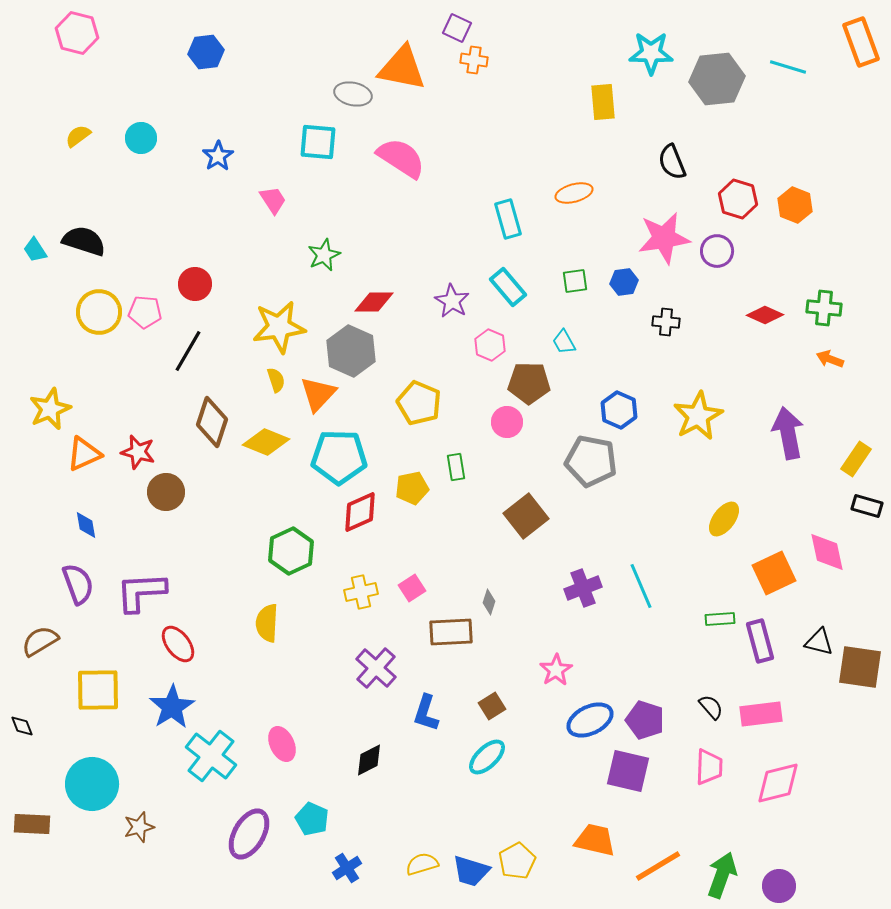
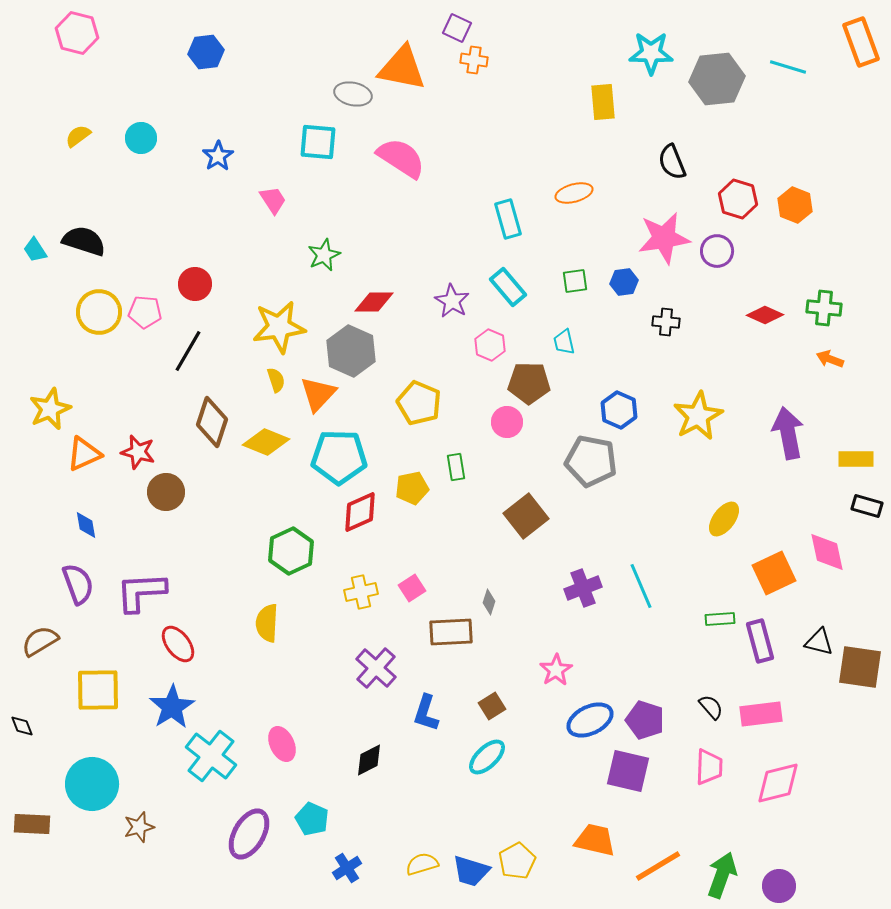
cyan trapezoid at (564, 342): rotated 16 degrees clockwise
yellow rectangle at (856, 459): rotated 56 degrees clockwise
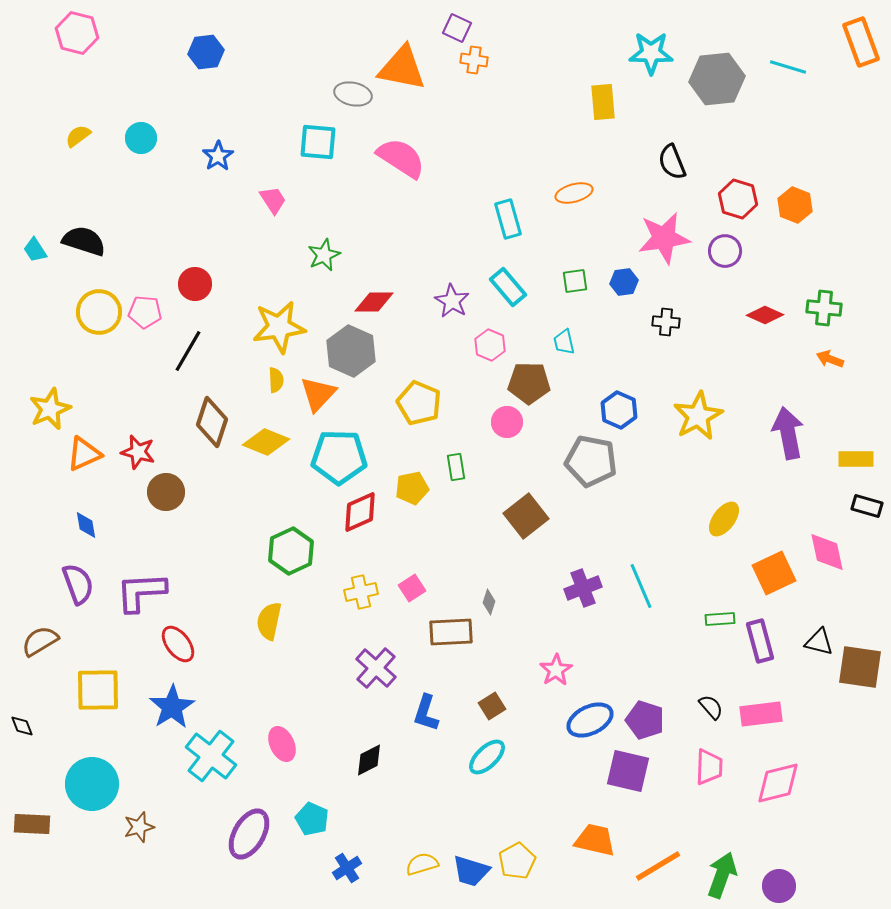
purple circle at (717, 251): moved 8 px right
yellow semicircle at (276, 380): rotated 15 degrees clockwise
yellow semicircle at (267, 623): moved 2 px right, 2 px up; rotated 9 degrees clockwise
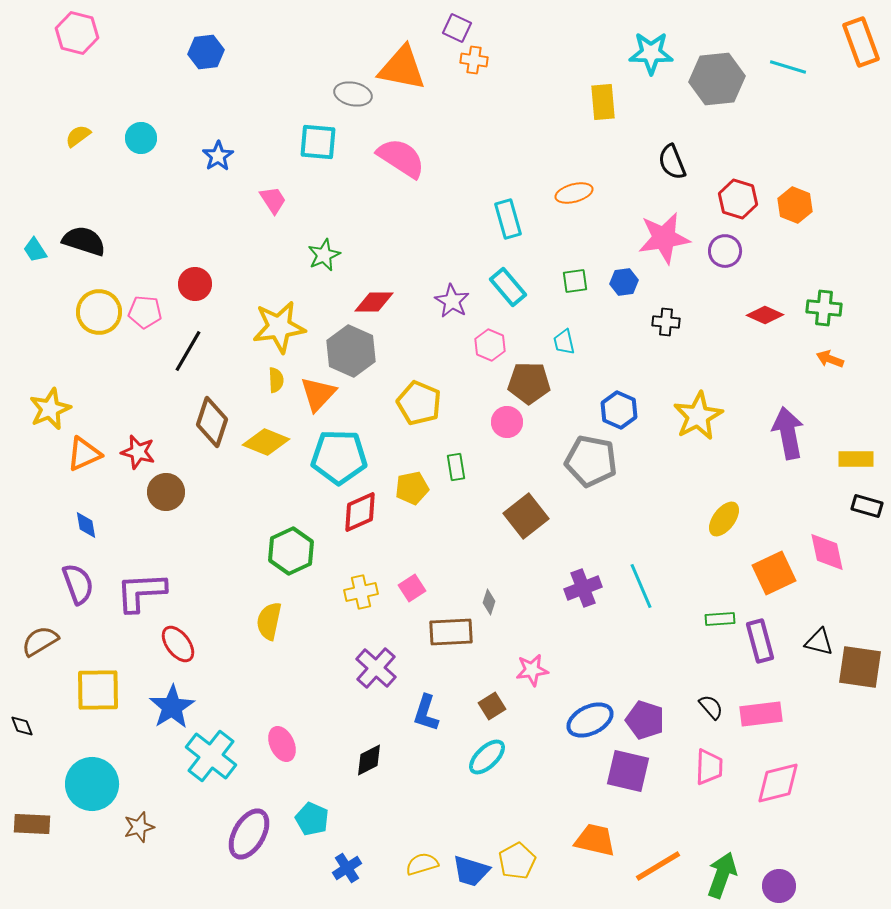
pink star at (556, 670): moved 24 px left; rotated 24 degrees clockwise
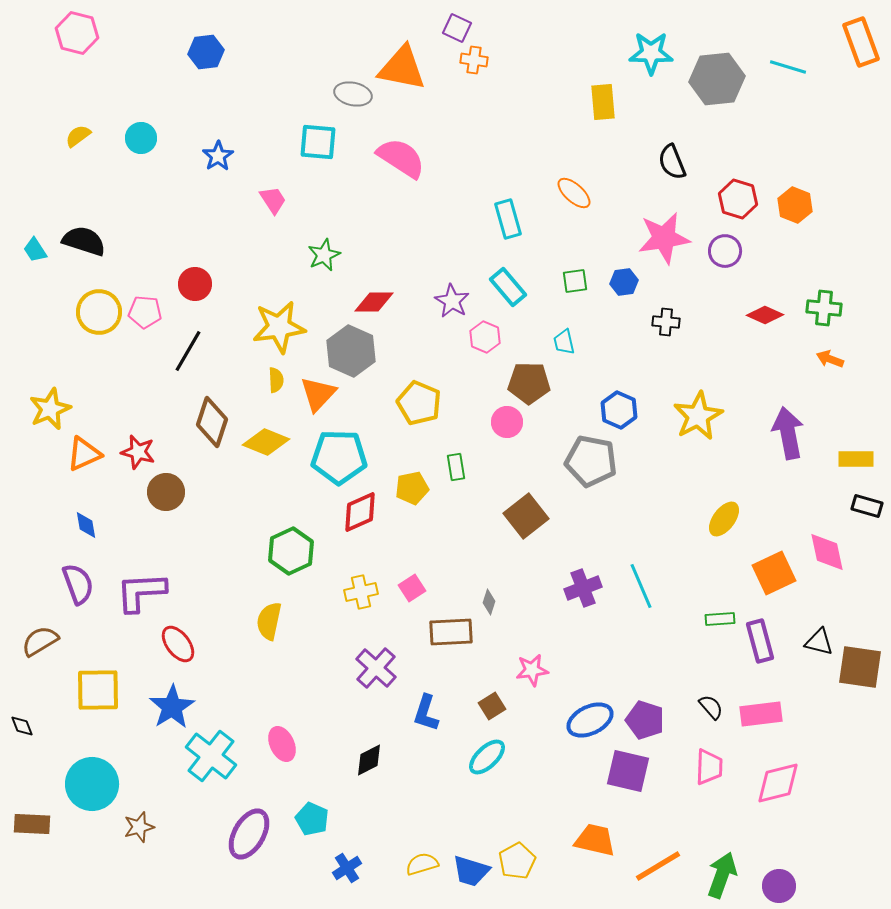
orange ellipse at (574, 193): rotated 57 degrees clockwise
pink hexagon at (490, 345): moved 5 px left, 8 px up
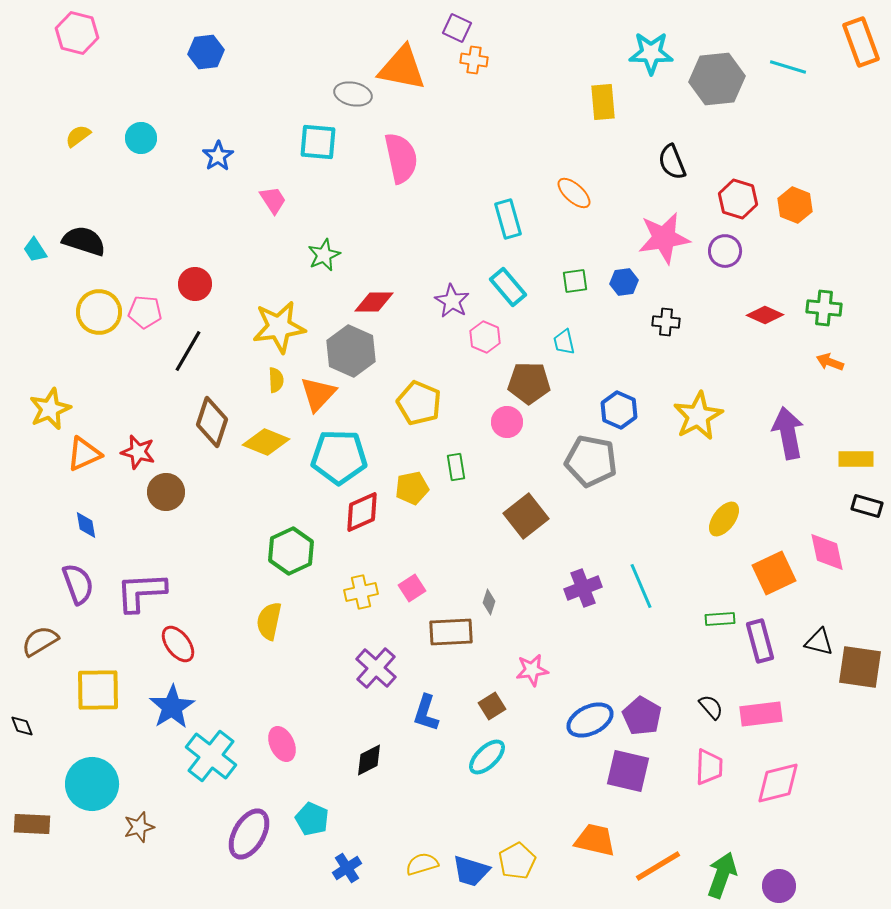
pink semicircle at (401, 158): rotated 45 degrees clockwise
orange arrow at (830, 359): moved 3 px down
red diamond at (360, 512): moved 2 px right
purple pentagon at (645, 720): moved 3 px left, 4 px up; rotated 12 degrees clockwise
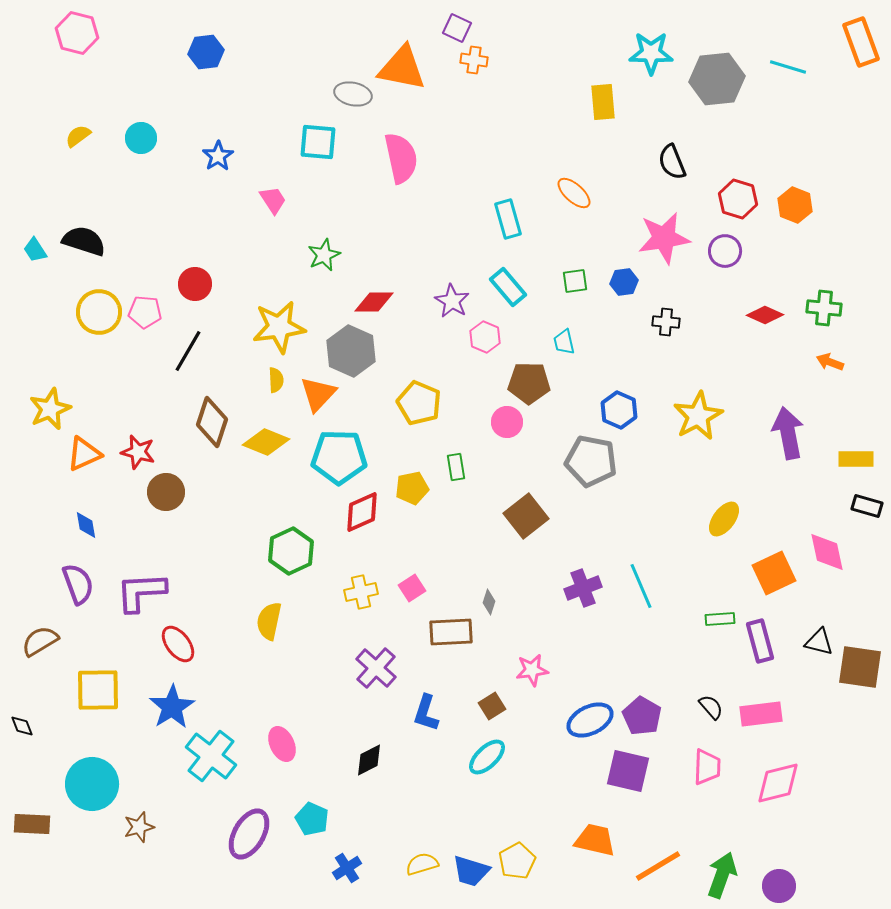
pink trapezoid at (709, 767): moved 2 px left
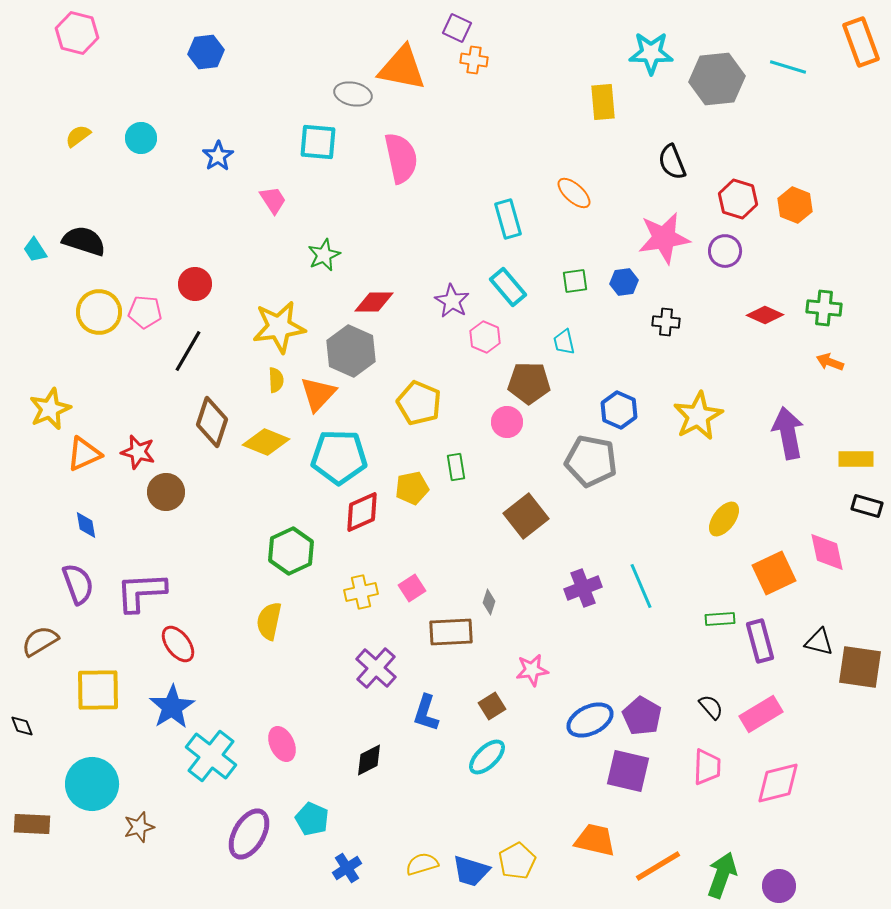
pink rectangle at (761, 714): rotated 24 degrees counterclockwise
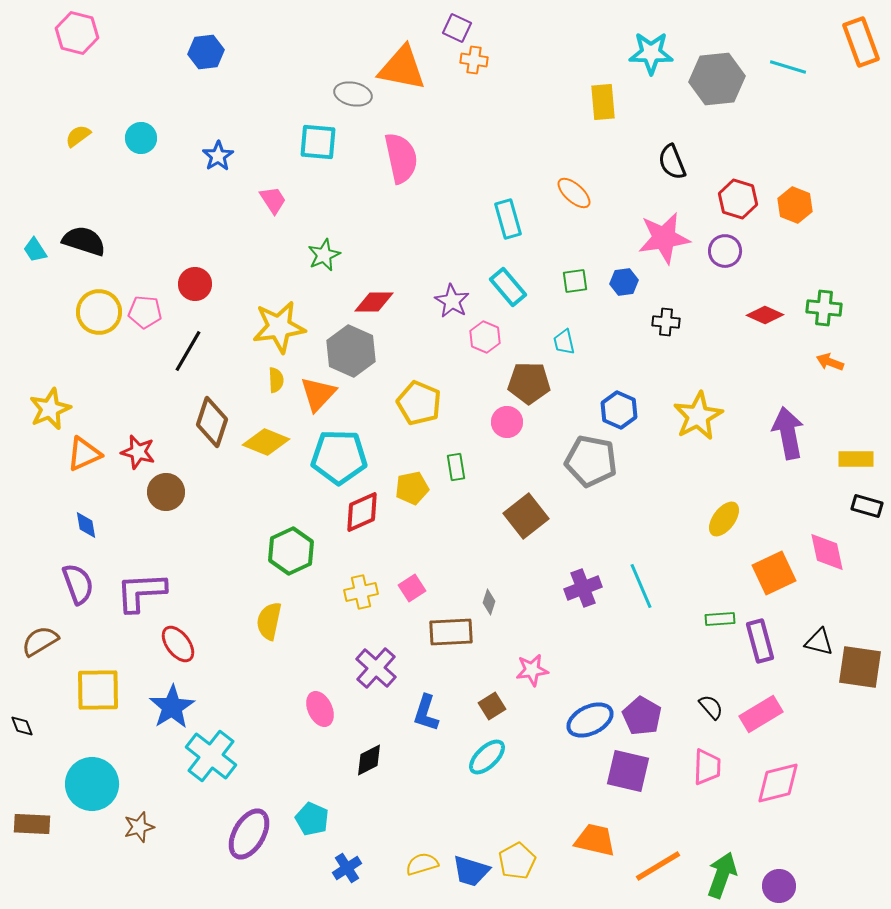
pink ellipse at (282, 744): moved 38 px right, 35 px up
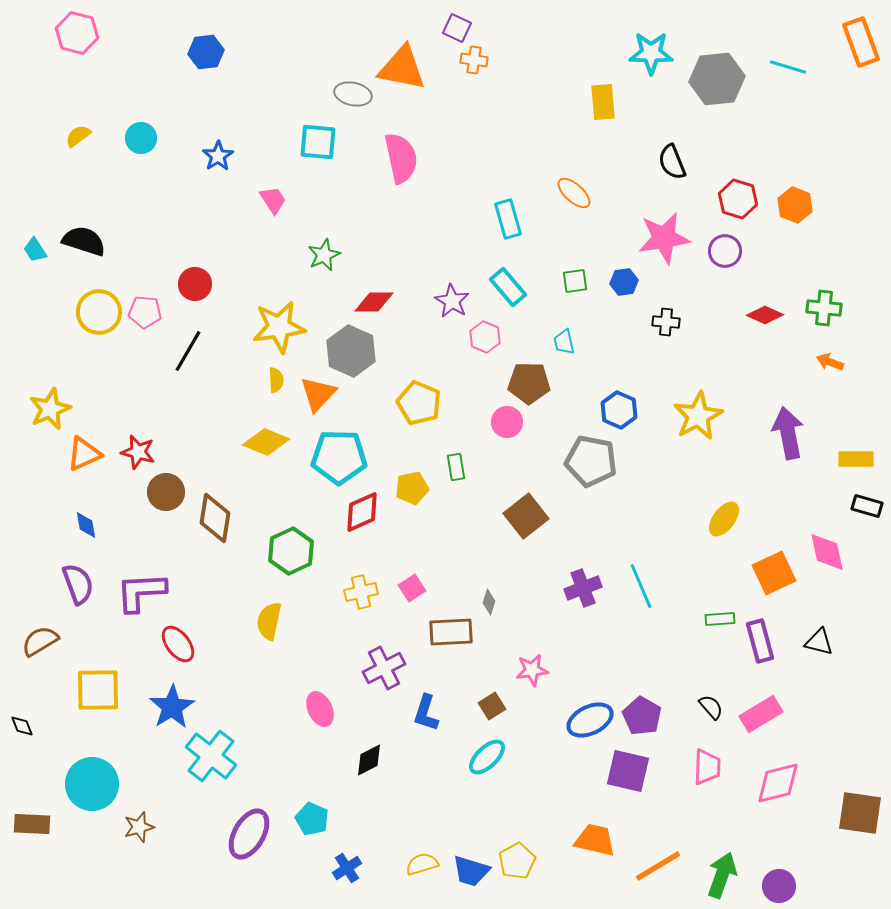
brown diamond at (212, 422): moved 3 px right, 96 px down; rotated 9 degrees counterclockwise
brown square at (860, 667): moved 146 px down
purple cross at (376, 668): moved 8 px right; rotated 21 degrees clockwise
